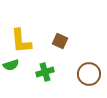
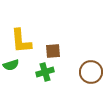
brown square: moved 7 px left, 10 px down; rotated 28 degrees counterclockwise
brown circle: moved 2 px right, 2 px up
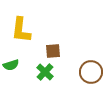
yellow L-shape: moved 11 px up; rotated 12 degrees clockwise
green cross: rotated 30 degrees counterclockwise
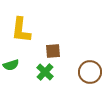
brown circle: moved 1 px left
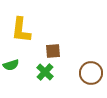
brown circle: moved 1 px right, 1 px down
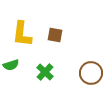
yellow L-shape: moved 1 px right, 4 px down
brown square: moved 2 px right, 16 px up; rotated 14 degrees clockwise
